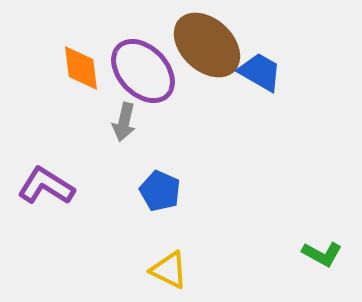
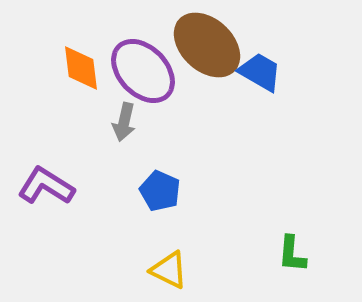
green L-shape: moved 30 px left; rotated 66 degrees clockwise
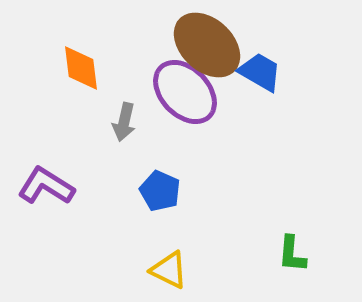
purple ellipse: moved 42 px right, 21 px down
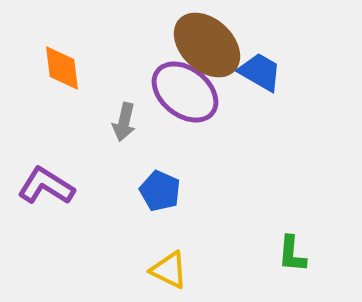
orange diamond: moved 19 px left
purple ellipse: rotated 8 degrees counterclockwise
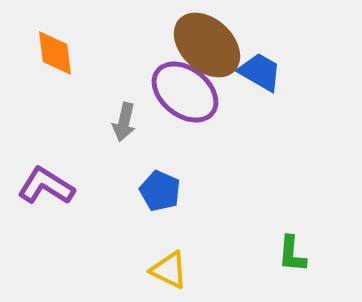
orange diamond: moved 7 px left, 15 px up
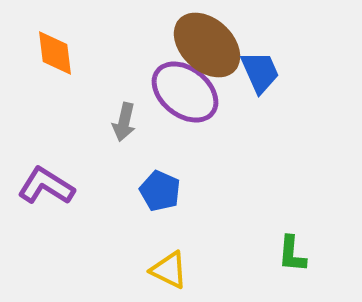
blue trapezoid: rotated 36 degrees clockwise
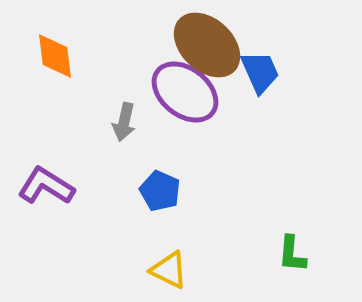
orange diamond: moved 3 px down
